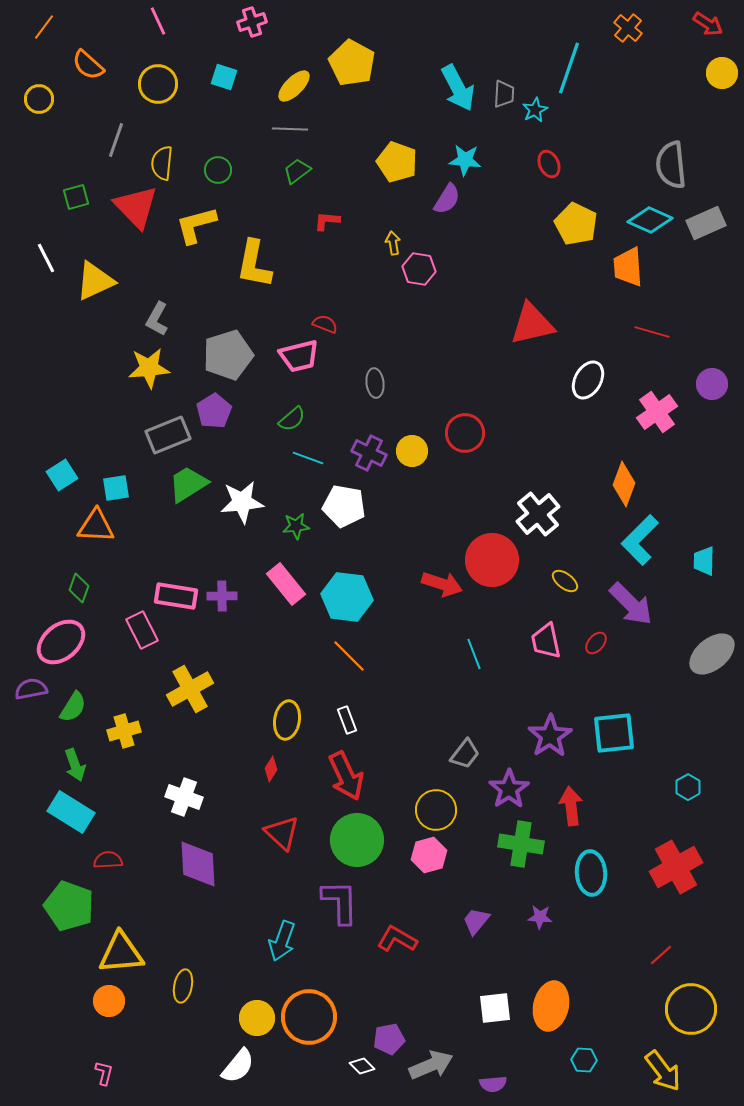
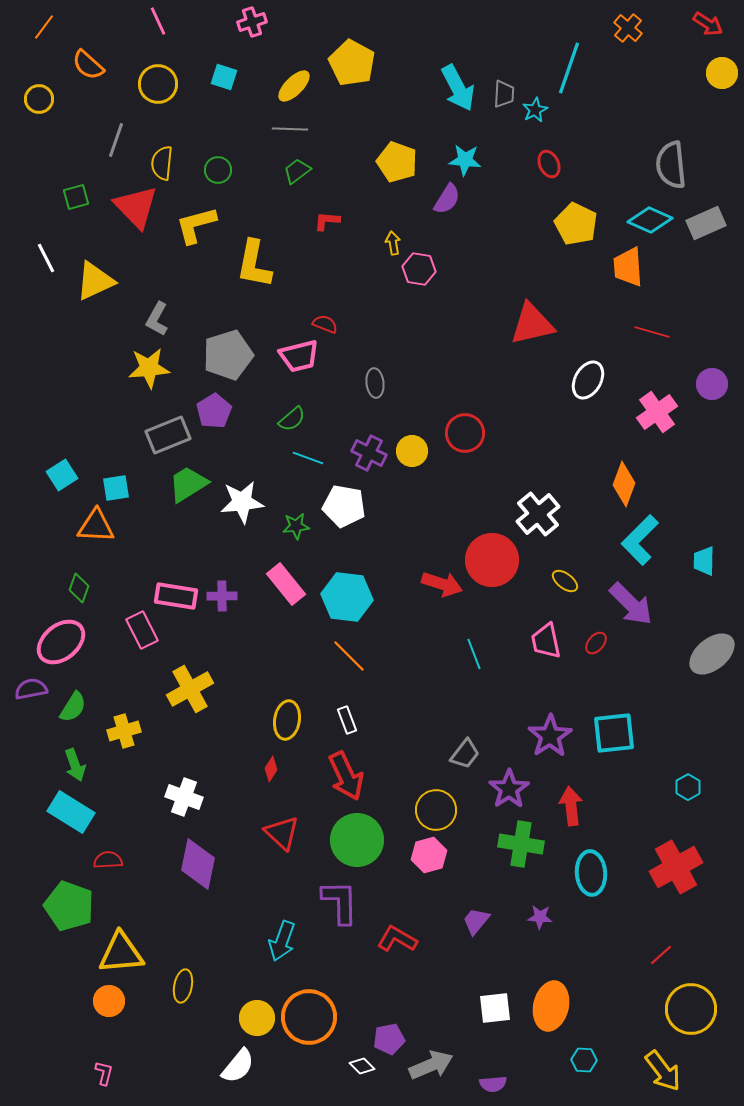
purple diamond at (198, 864): rotated 15 degrees clockwise
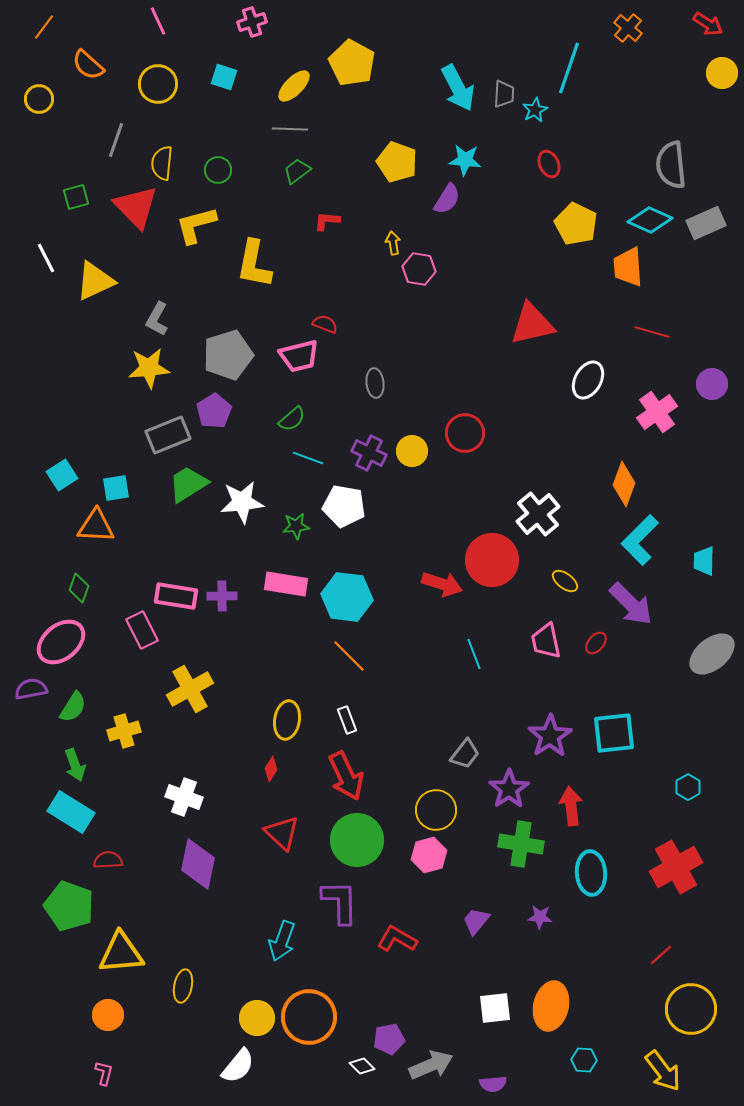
pink rectangle at (286, 584): rotated 42 degrees counterclockwise
orange circle at (109, 1001): moved 1 px left, 14 px down
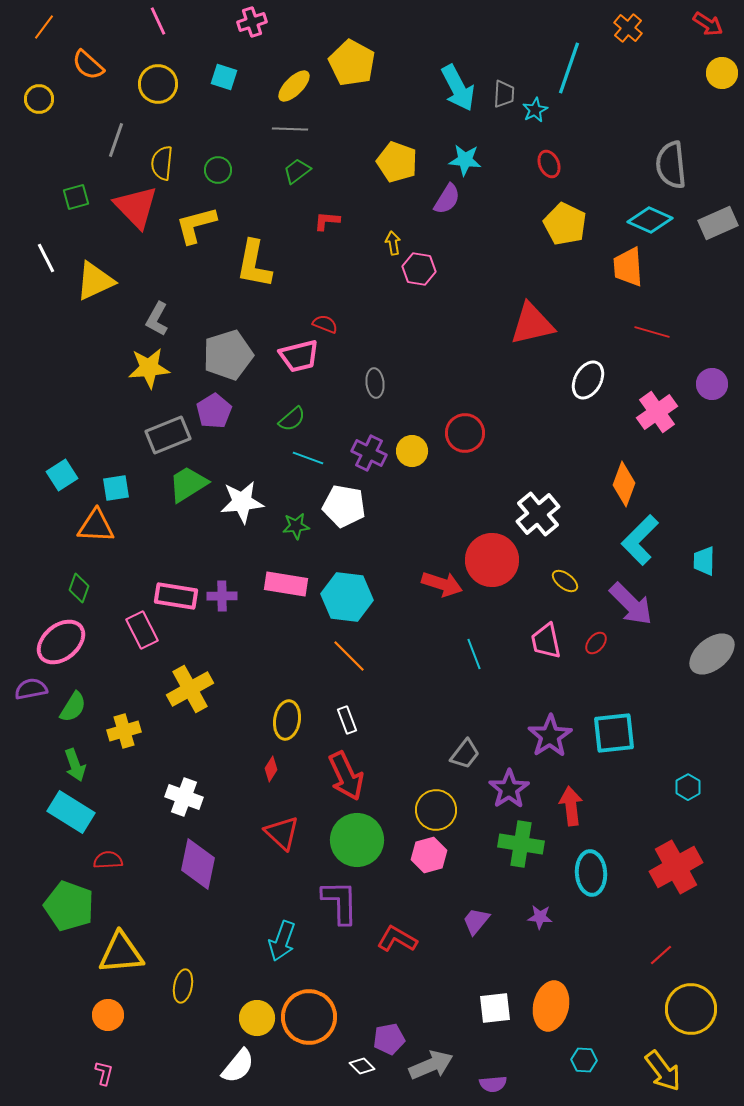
gray rectangle at (706, 223): moved 12 px right
yellow pentagon at (576, 224): moved 11 px left
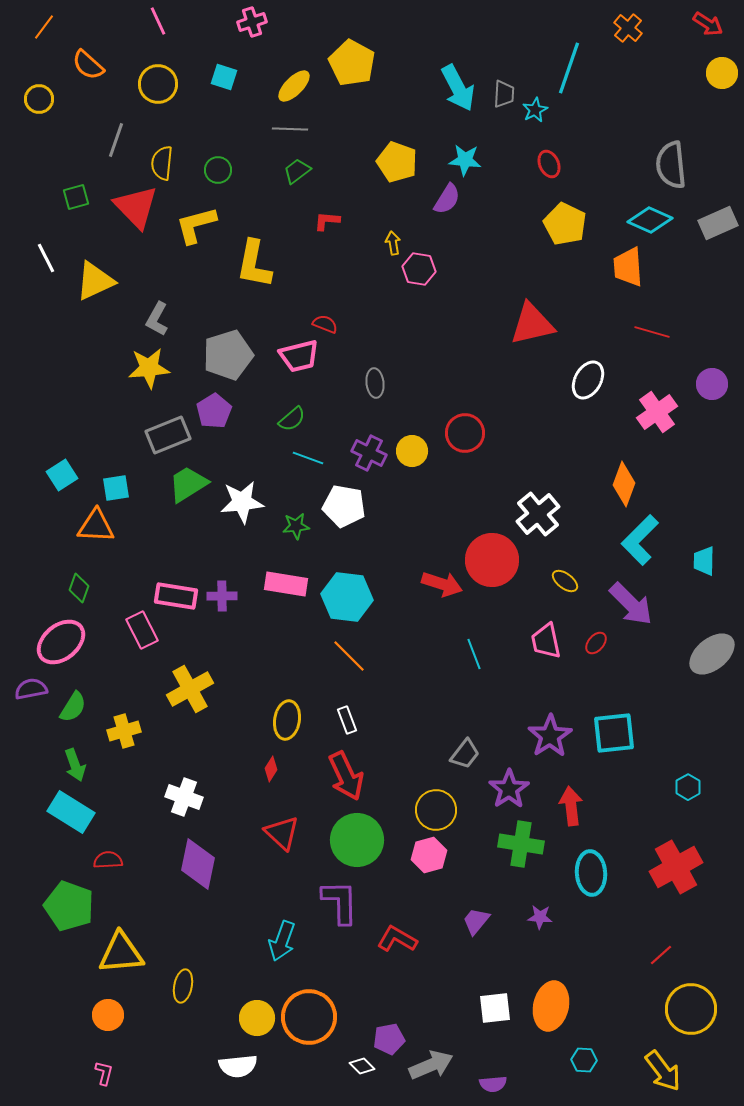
white semicircle at (238, 1066): rotated 45 degrees clockwise
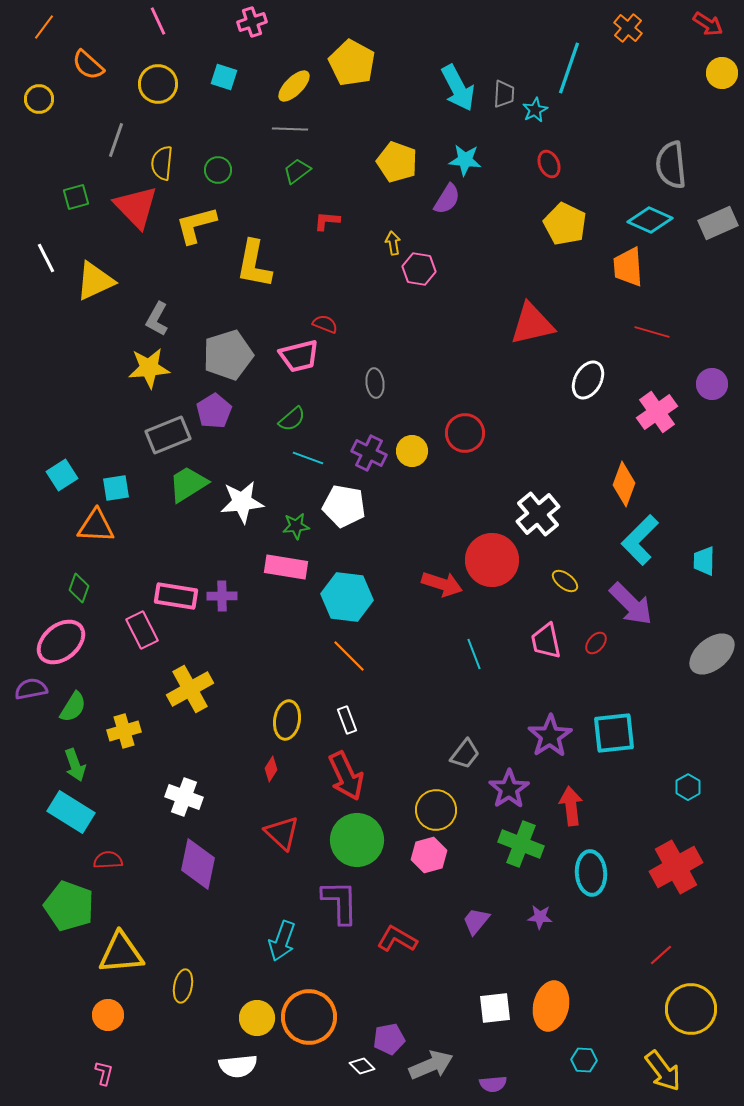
pink rectangle at (286, 584): moved 17 px up
green cross at (521, 844): rotated 12 degrees clockwise
